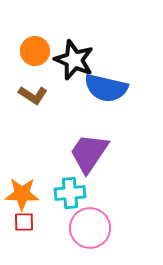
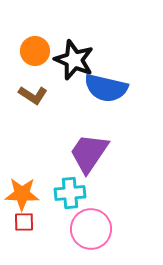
pink circle: moved 1 px right, 1 px down
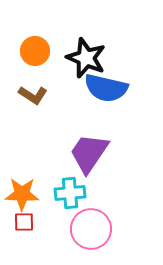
black star: moved 12 px right, 2 px up
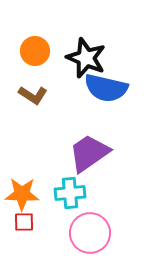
purple trapezoid: rotated 21 degrees clockwise
pink circle: moved 1 px left, 4 px down
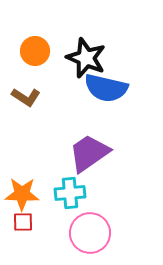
brown L-shape: moved 7 px left, 2 px down
red square: moved 1 px left
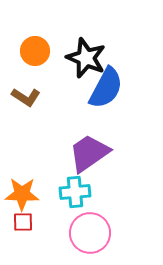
blue semicircle: rotated 75 degrees counterclockwise
cyan cross: moved 5 px right, 1 px up
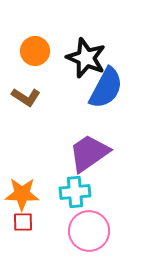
pink circle: moved 1 px left, 2 px up
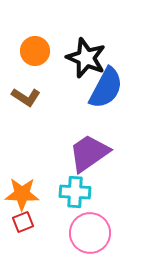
cyan cross: rotated 8 degrees clockwise
red square: rotated 20 degrees counterclockwise
pink circle: moved 1 px right, 2 px down
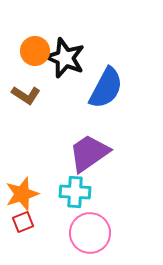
black star: moved 21 px left
brown L-shape: moved 2 px up
orange star: rotated 20 degrees counterclockwise
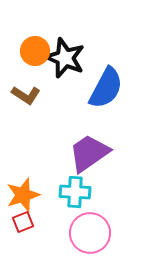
orange star: moved 1 px right, 1 px down
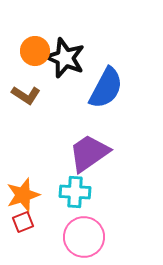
pink circle: moved 6 px left, 4 px down
